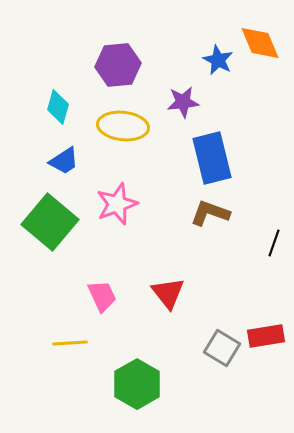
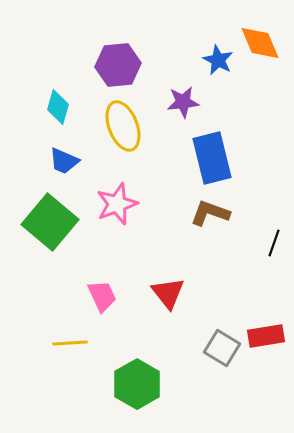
yellow ellipse: rotated 63 degrees clockwise
blue trapezoid: rotated 56 degrees clockwise
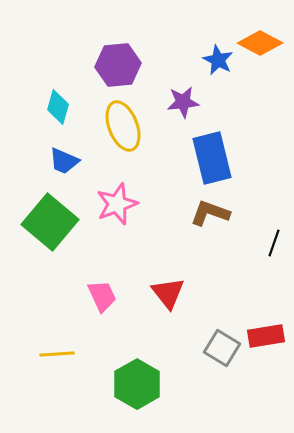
orange diamond: rotated 39 degrees counterclockwise
yellow line: moved 13 px left, 11 px down
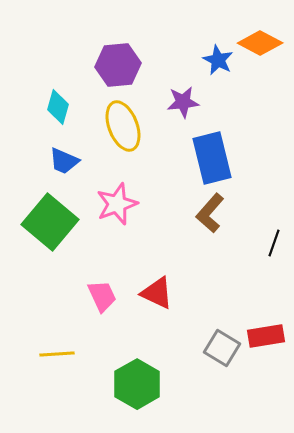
brown L-shape: rotated 69 degrees counterclockwise
red triangle: moved 11 px left; rotated 27 degrees counterclockwise
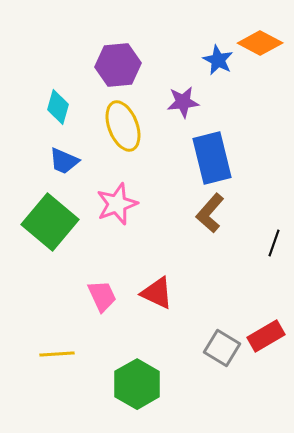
red rectangle: rotated 21 degrees counterclockwise
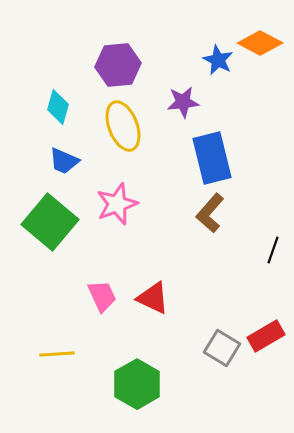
black line: moved 1 px left, 7 px down
red triangle: moved 4 px left, 5 px down
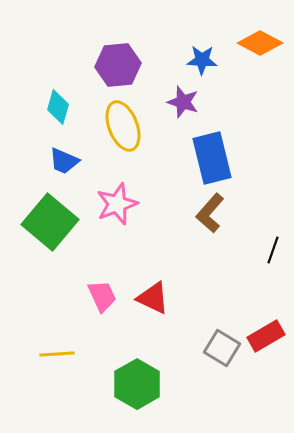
blue star: moved 16 px left; rotated 24 degrees counterclockwise
purple star: rotated 24 degrees clockwise
